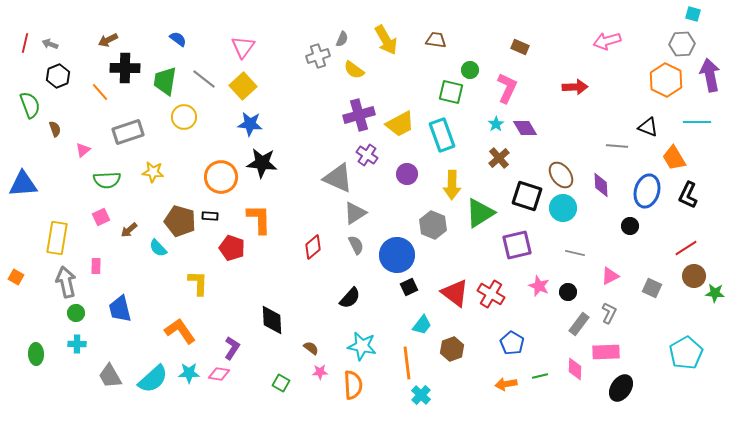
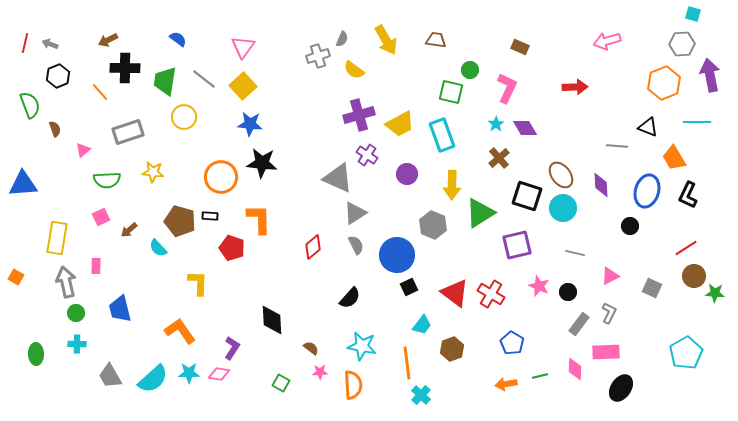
orange hexagon at (666, 80): moved 2 px left, 3 px down; rotated 12 degrees clockwise
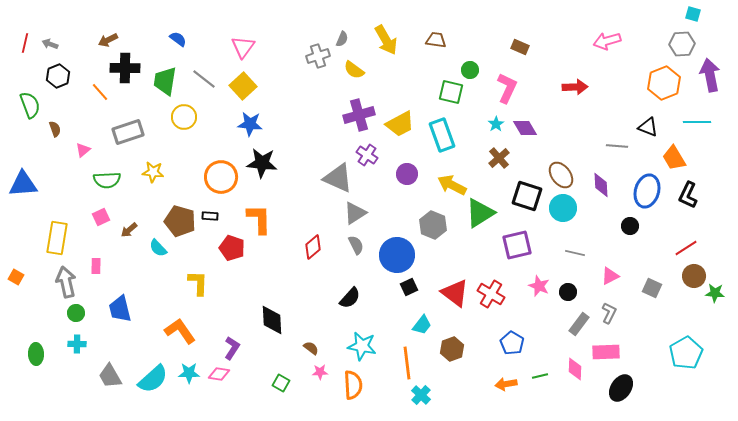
yellow arrow at (452, 185): rotated 116 degrees clockwise
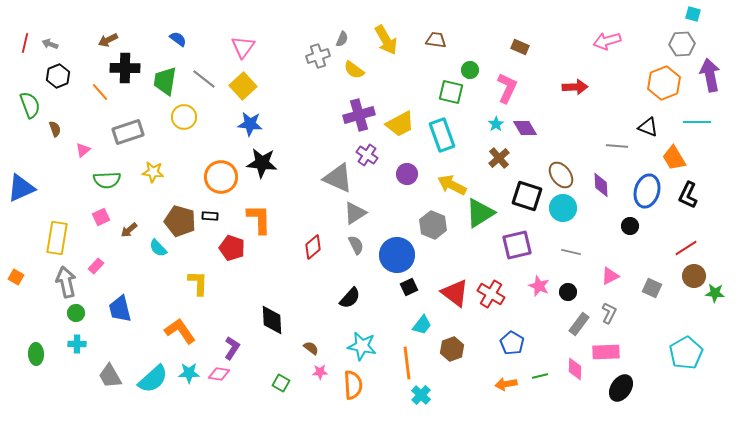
blue triangle at (23, 184): moved 2 px left, 4 px down; rotated 20 degrees counterclockwise
gray line at (575, 253): moved 4 px left, 1 px up
pink rectangle at (96, 266): rotated 42 degrees clockwise
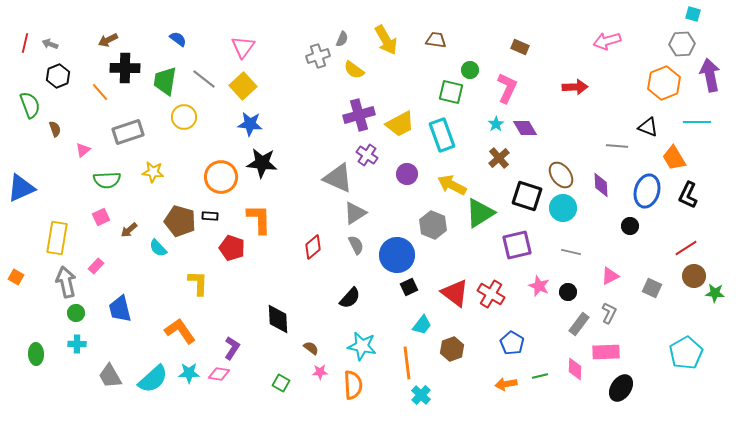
black diamond at (272, 320): moved 6 px right, 1 px up
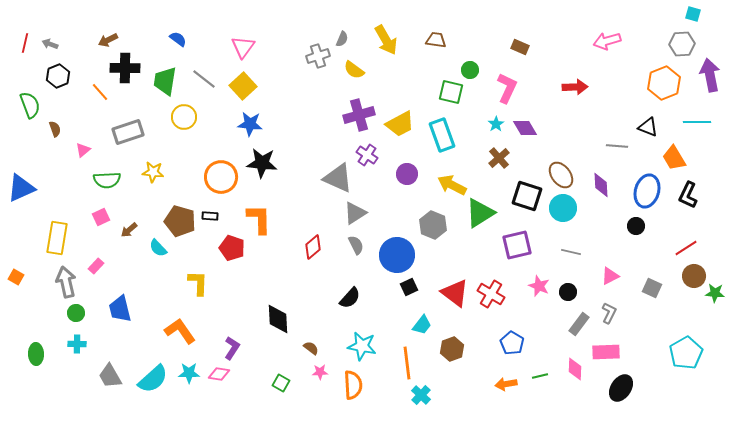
black circle at (630, 226): moved 6 px right
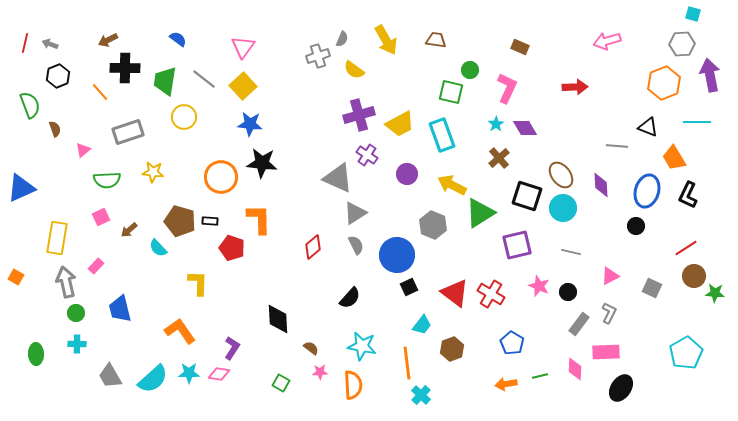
black rectangle at (210, 216): moved 5 px down
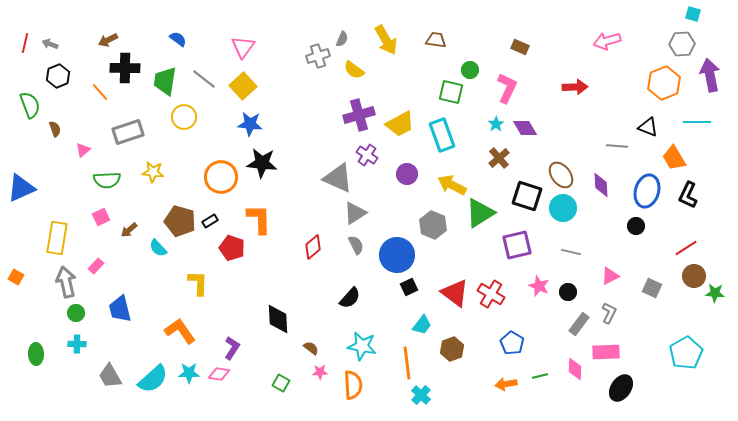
black rectangle at (210, 221): rotated 35 degrees counterclockwise
